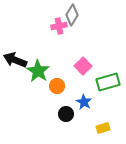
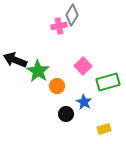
yellow rectangle: moved 1 px right, 1 px down
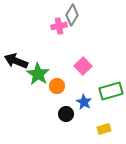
black arrow: moved 1 px right, 1 px down
green star: moved 3 px down
green rectangle: moved 3 px right, 9 px down
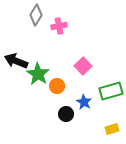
gray diamond: moved 36 px left
yellow rectangle: moved 8 px right
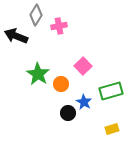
black arrow: moved 25 px up
orange circle: moved 4 px right, 2 px up
black circle: moved 2 px right, 1 px up
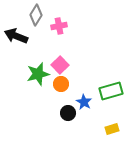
pink square: moved 23 px left, 1 px up
green star: rotated 25 degrees clockwise
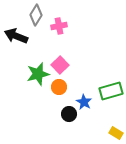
orange circle: moved 2 px left, 3 px down
black circle: moved 1 px right, 1 px down
yellow rectangle: moved 4 px right, 4 px down; rotated 48 degrees clockwise
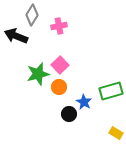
gray diamond: moved 4 px left
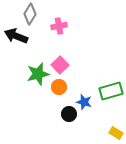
gray diamond: moved 2 px left, 1 px up
blue star: rotated 14 degrees counterclockwise
